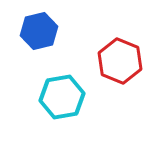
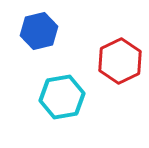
red hexagon: rotated 12 degrees clockwise
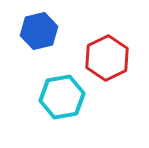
red hexagon: moved 13 px left, 3 px up
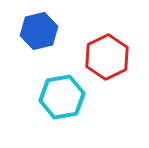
red hexagon: moved 1 px up
